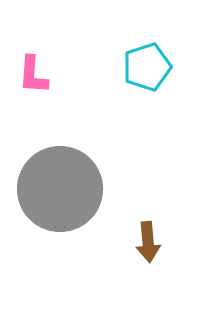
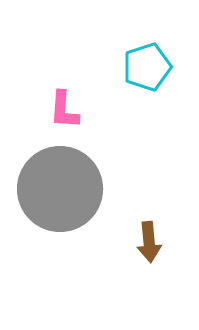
pink L-shape: moved 31 px right, 35 px down
brown arrow: moved 1 px right
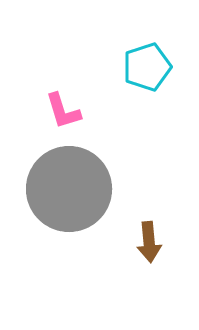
pink L-shape: moved 1 px left, 1 px down; rotated 21 degrees counterclockwise
gray circle: moved 9 px right
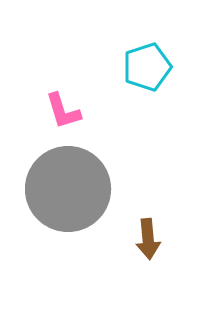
gray circle: moved 1 px left
brown arrow: moved 1 px left, 3 px up
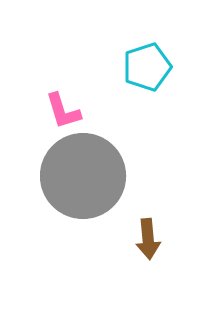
gray circle: moved 15 px right, 13 px up
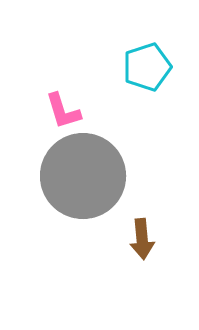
brown arrow: moved 6 px left
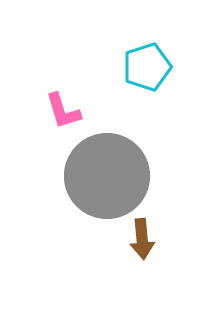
gray circle: moved 24 px right
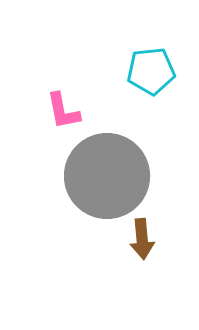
cyan pentagon: moved 4 px right, 4 px down; rotated 12 degrees clockwise
pink L-shape: rotated 6 degrees clockwise
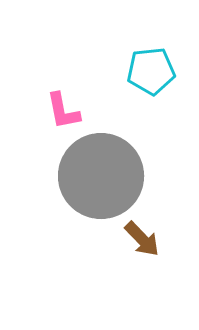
gray circle: moved 6 px left
brown arrow: rotated 39 degrees counterclockwise
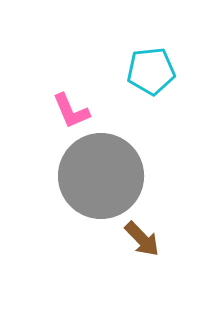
pink L-shape: moved 8 px right; rotated 12 degrees counterclockwise
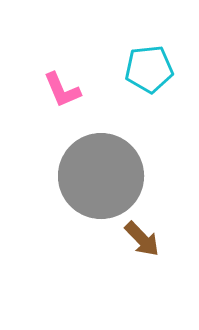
cyan pentagon: moved 2 px left, 2 px up
pink L-shape: moved 9 px left, 21 px up
